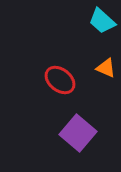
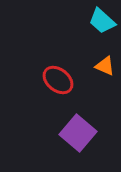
orange triangle: moved 1 px left, 2 px up
red ellipse: moved 2 px left
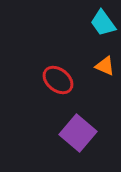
cyan trapezoid: moved 1 px right, 2 px down; rotated 12 degrees clockwise
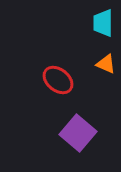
cyan trapezoid: rotated 36 degrees clockwise
orange triangle: moved 1 px right, 2 px up
